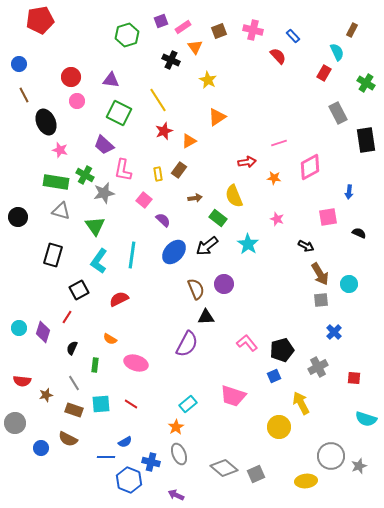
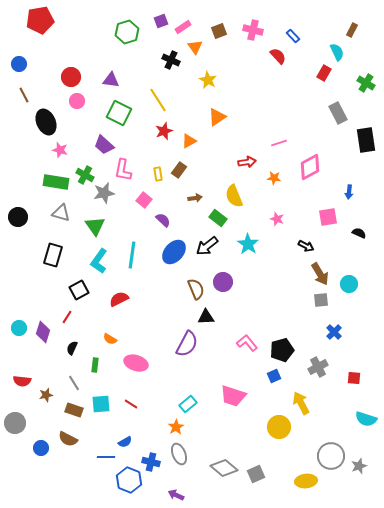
green hexagon at (127, 35): moved 3 px up
gray triangle at (61, 211): moved 2 px down
purple circle at (224, 284): moved 1 px left, 2 px up
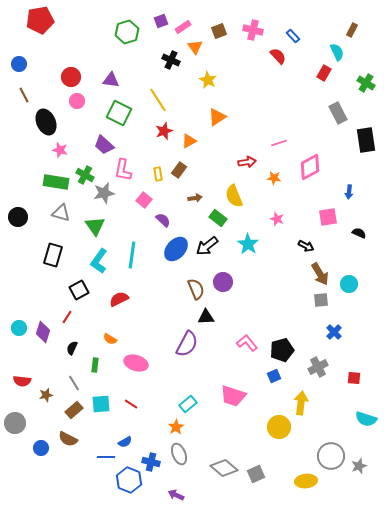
blue ellipse at (174, 252): moved 2 px right, 3 px up
yellow arrow at (301, 403): rotated 35 degrees clockwise
brown rectangle at (74, 410): rotated 60 degrees counterclockwise
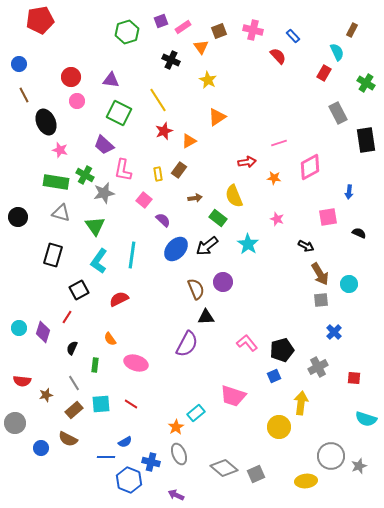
orange triangle at (195, 47): moved 6 px right
orange semicircle at (110, 339): rotated 24 degrees clockwise
cyan rectangle at (188, 404): moved 8 px right, 9 px down
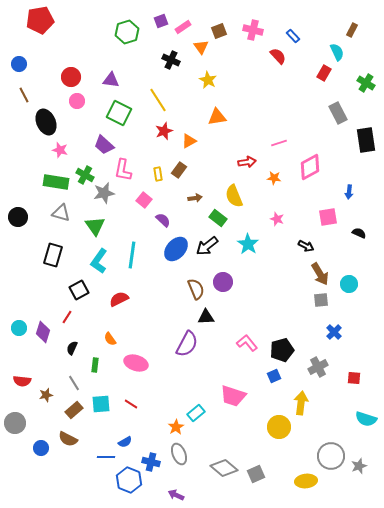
orange triangle at (217, 117): rotated 24 degrees clockwise
